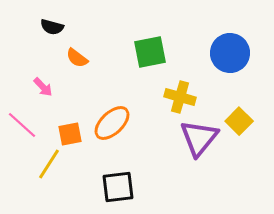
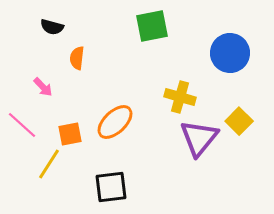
green square: moved 2 px right, 26 px up
orange semicircle: rotated 60 degrees clockwise
orange ellipse: moved 3 px right, 1 px up
black square: moved 7 px left
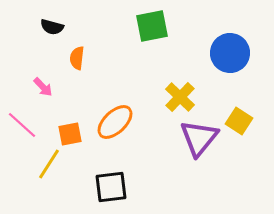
yellow cross: rotated 28 degrees clockwise
yellow square: rotated 12 degrees counterclockwise
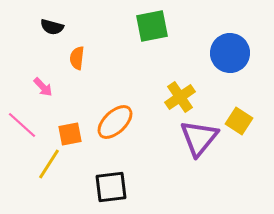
yellow cross: rotated 12 degrees clockwise
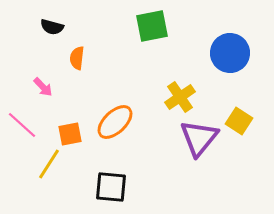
black square: rotated 12 degrees clockwise
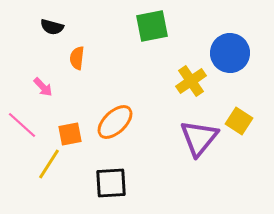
yellow cross: moved 11 px right, 16 px up
black square: moved 4 px up; rotated 8 degrees counterclockwise
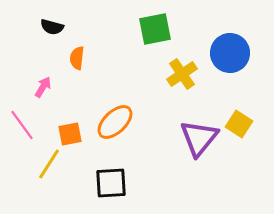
green square: moved 3 px right, 3 px down
yellow cross: moved 9 px left, 7 px up
pink arrow: rotated 105 degrees counterclockwise
yellow square: moved 3 px down
pink line: rotated 12 degrees clockwise
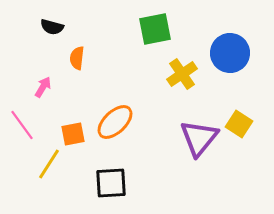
orange square: moved 3 px right
